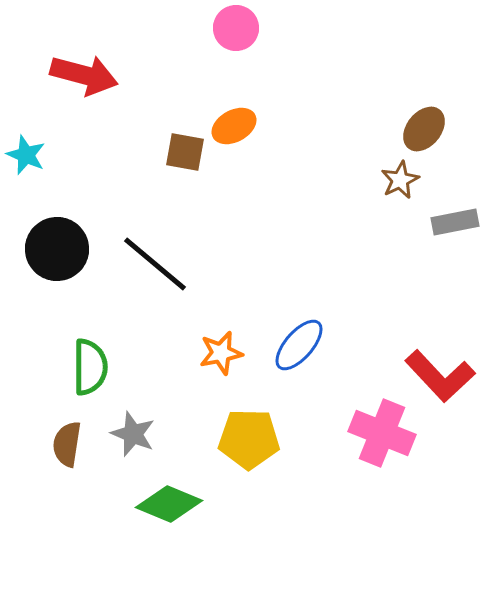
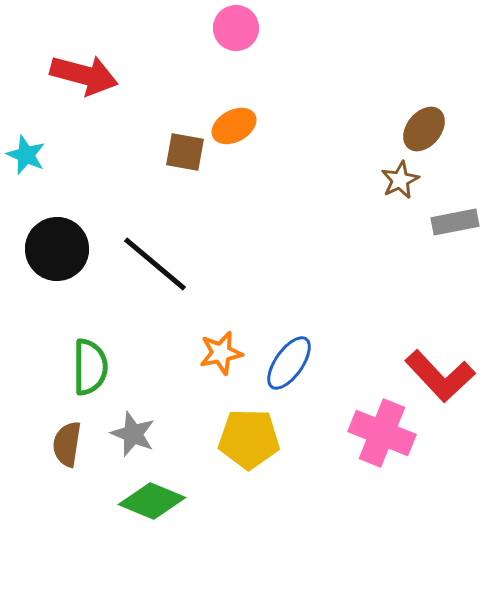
blue ellipse: moved 10 px left, 18 px down; rotated 6 degrees counterclockwise
green diamond: moved 17 px left, 3 px up
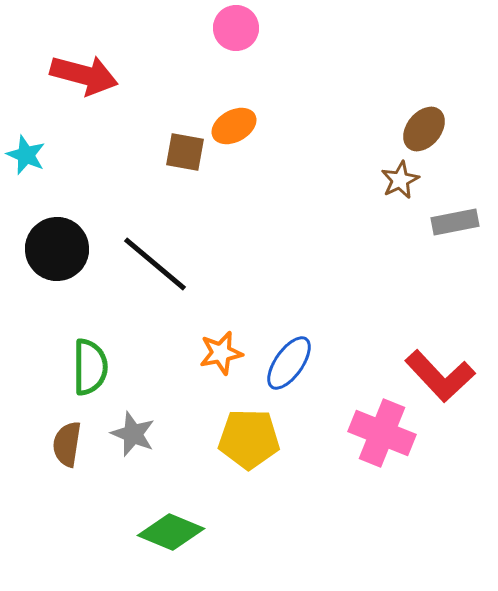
green diamond: moved 19 px right, 31 px down
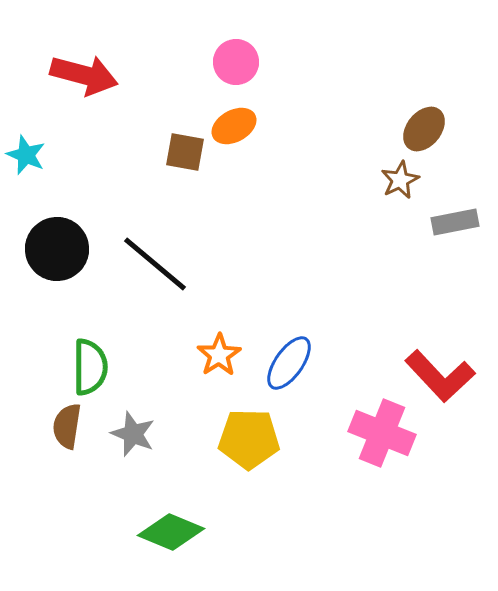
pink circle: moved 34 px down
orange star: moved 2 px left, 2 px down; rotated 21 degrees counterclockwise
brown semicircle: moved 18 px up
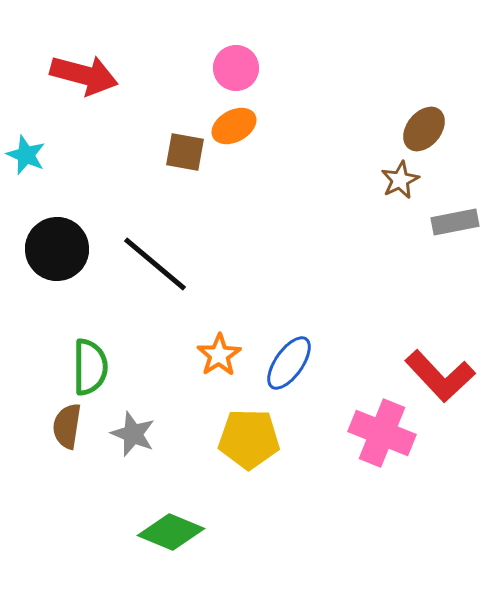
pink circle: moved 6 px down
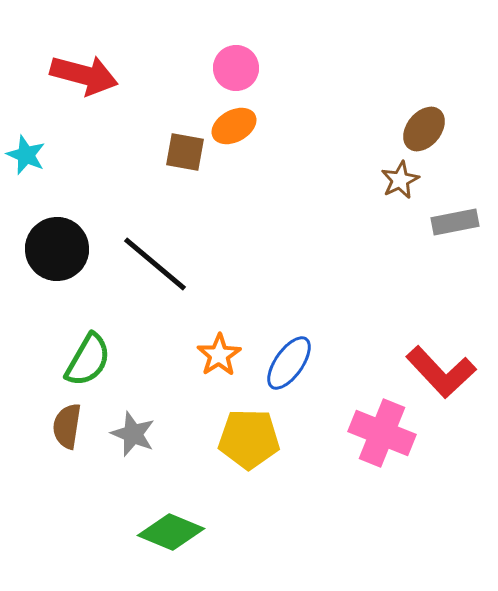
green semicircle: moved 2 px left, 7 px up; rotated 30 degrees clockwise
red L-shape: moved 1 px right, 4 px up
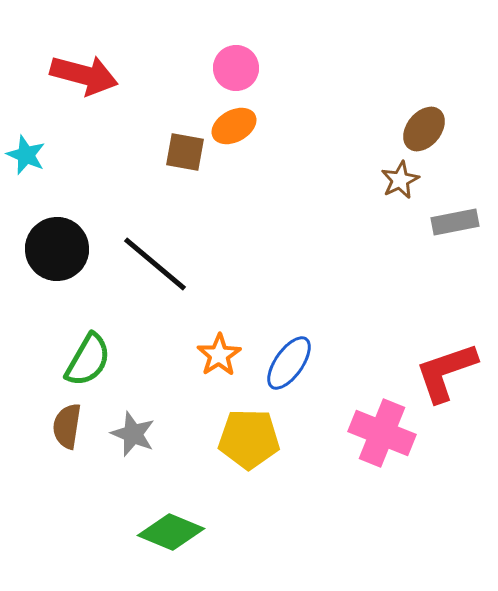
red L-shape: moved 5 px right; rotated 114 degrees clockwise
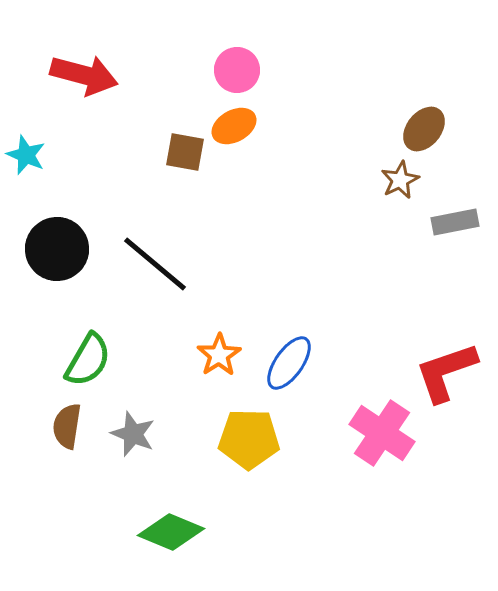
pink circle: moved 1 px right, 2 px down
pink cross: rotated 12 degrees clockwise
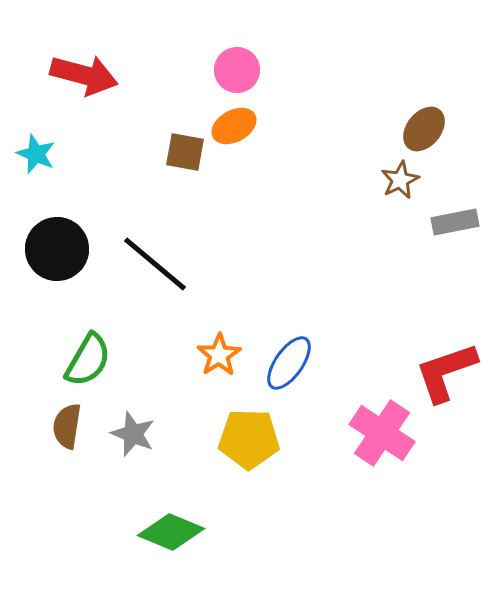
cyan star: moved 10 px right, 1 px up
